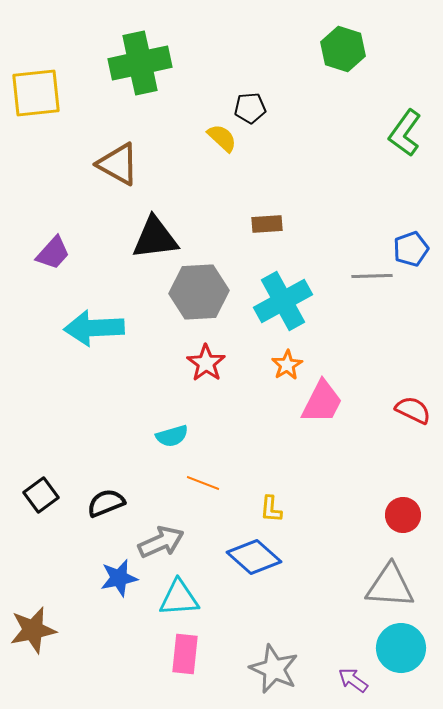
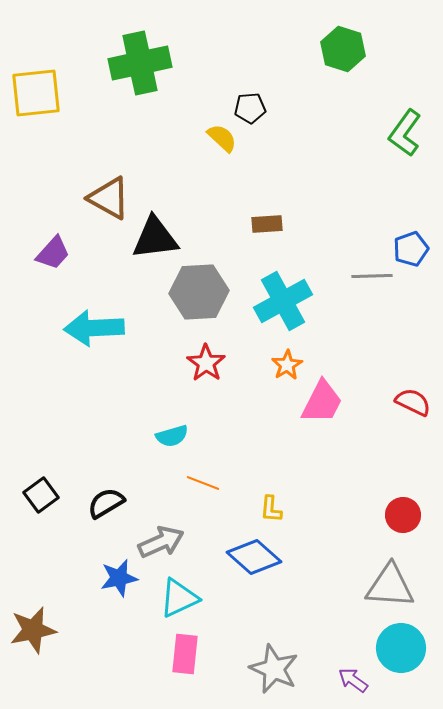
brown triangle: moved 9 px left, 34 px down
red semicircle: moved 8 px up
black semicircle: rotated 9 degrees counterclockwise
cyan triangle: rotated 21 degrees counterclockwise
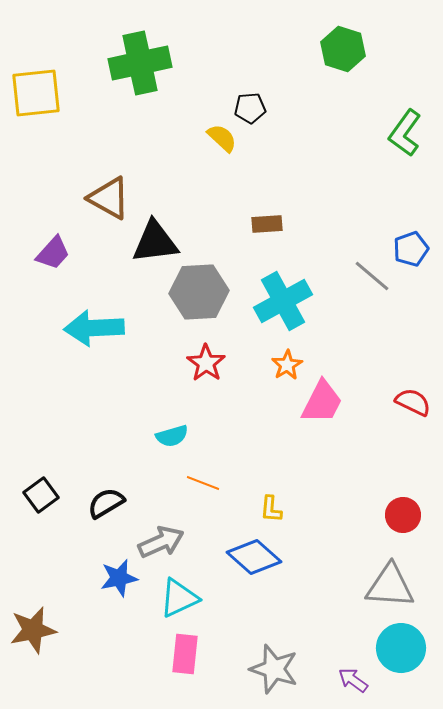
black triangle: moved 4 px down
gray line: rotated 42 degrees clockwise
gray star: rotated 6 degrees counterclockwise
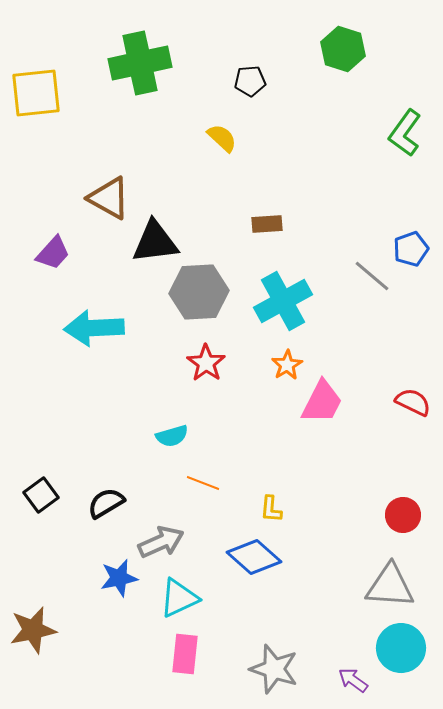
black pentagon: moved 27 px up
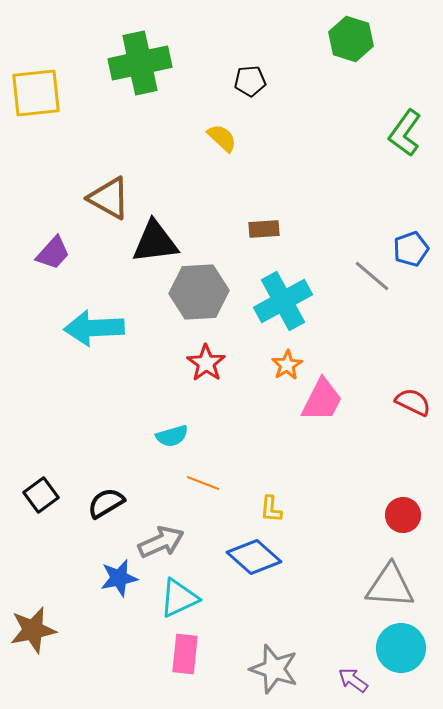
green hexagon: moved 8 px right, 10 px up
brown rectangle: moved 3 px left, 5 px down
pink trapezoid: moved 2 px up
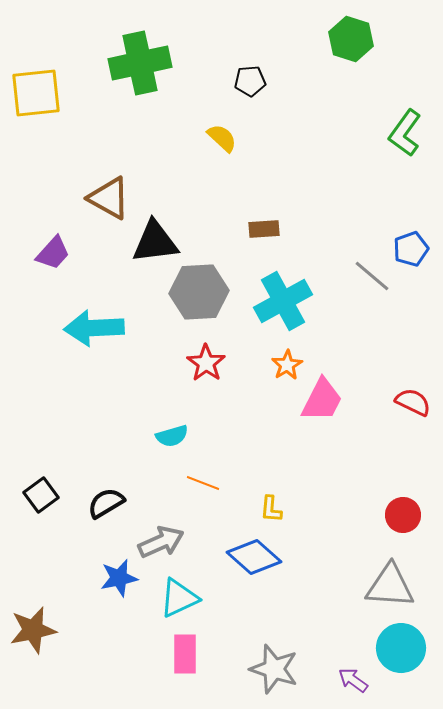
pink rectangle: rotated 6 degrees counterclockwise
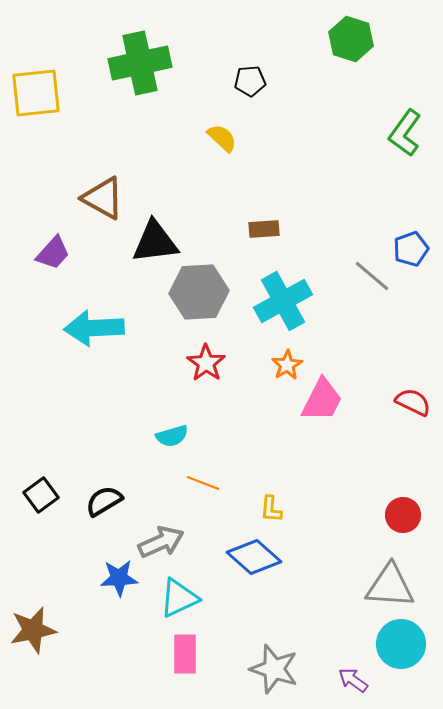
brown triangle: moved 6 px left
black semicircle: moved 2 px left, 2 px up
blue star: rotated 9 degrees clockwise
cyan circle: moved 4 px up
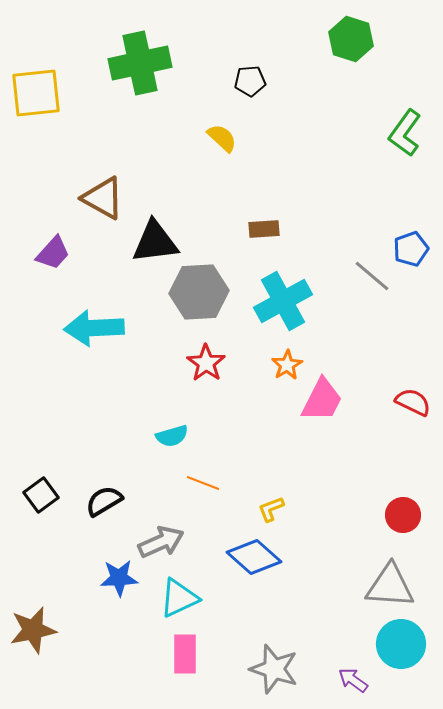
yellow L-shape: rotated 64 degrees clockwise
